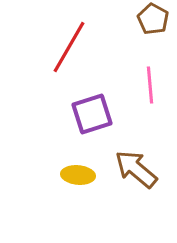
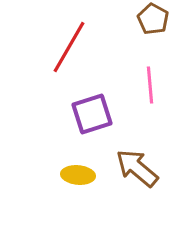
brown arrow: moved 1 px right, 1 px up
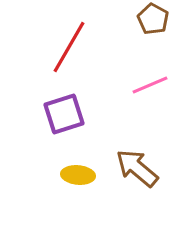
pink line: rotated 72 degrees clockwise
purple square: moved 28 px left
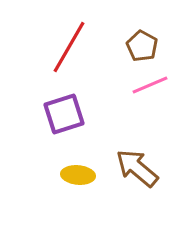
brown pentagon: moved 11 px left, 27 px down
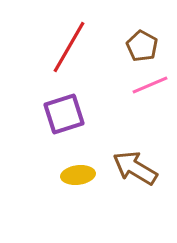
brown arrow: moved 2 px left; rotated 9 degrees counterclockwise
yellow ellipse: rotated 12 degrees counterclockwise
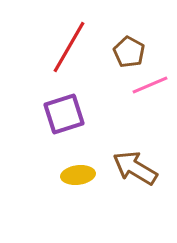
brown pentagon: moved 13 px left, 6 px down
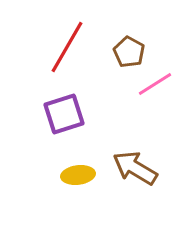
red line: moved 2 px left
pink line: moved 5 px right, 1 px up; rotated 9 degrees counterclockwise
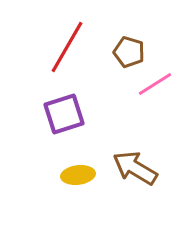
brown pentagon: rotated 12 degrees counterclockwise
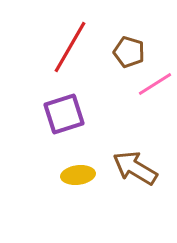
red line: moved 3 px right
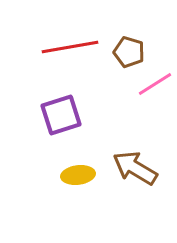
red line: rotated 50 degrees clockwise
purple square: moved 3 px left, 1 px down
